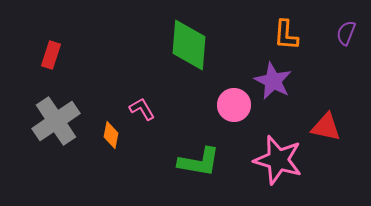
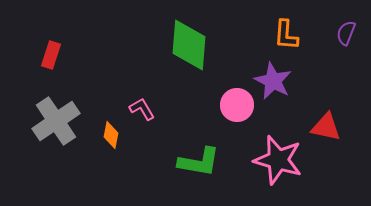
pink circle: moved 3 px right
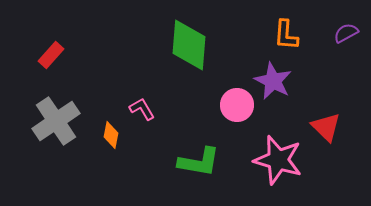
purple semicircle: rotated 40 degrees clockwise
red rectangle: rotated 24 degrees clockwise
red triangle: rotated 32 degrees clockwise
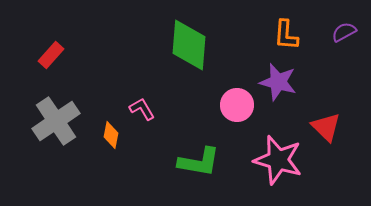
purple semicircle: moved 2 px left, 1 px up
purple star: moved 5 px right, 1 px down; rotated 12 degrees counterclockwise
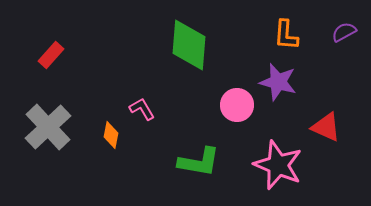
gray cross: moved 8 px left, 6 px down; rotated 9 degrees counterclockwise
red triangle: rotated 20 degrees counterclockwise
pink star: moved 5 px down; rotated 6 degrees clockwise
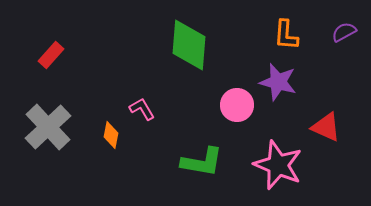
green L-shape: moved 3 px right
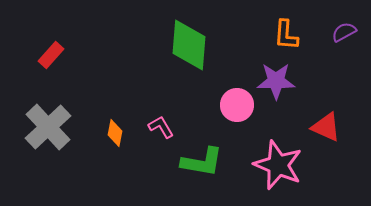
purple star: moved 2 px left, 1 px up; rotated 15 degrees counterclockwise
pink L-shape: moved 19 px right, 18 px down
orange diamond: moved 4 px right, 2 px up
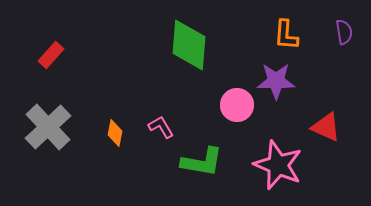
purple semicircle: rotated 110 degrees clockwise
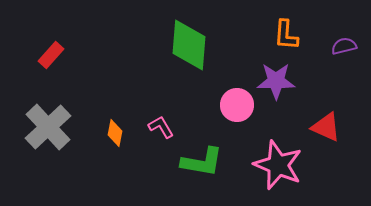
purple semicircle: moved 14 px down; rotated 95 degrees counterclockwise
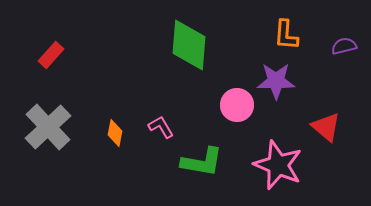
red triangle: rotated 16 degrees clockwise
